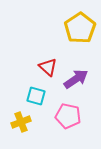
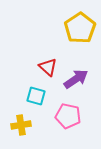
yellow cross: moved 3 px down; rotated 12 degrees clockwise
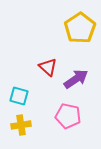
cyan square: moved 17 px left
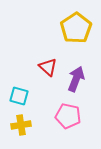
yellow pentagon: moved 4 px left
purple arrow: rotated 35 degrees counterclockwise
